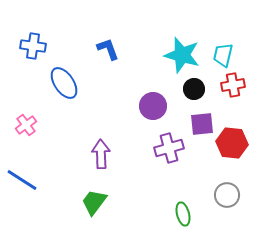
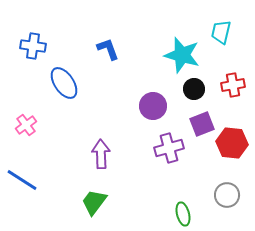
cyan trapezoid: moved 2 px left, 23 px up
purple square: rotated 15 degrees counterclockwise
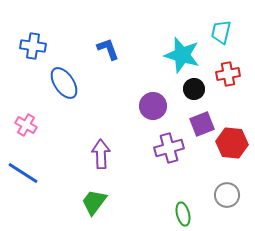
red cross: moved 5 px left, 11 px up
pink cross: rotated 25 degrees counterclockwise
blue line: moved 1 px right, 7 px up
